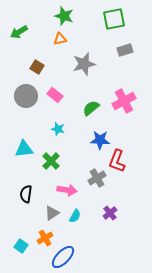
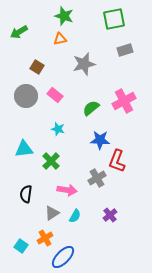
purple cross: moved 2 px down
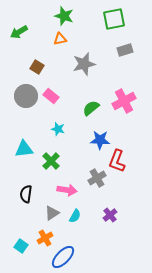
pink rectangle: moved 4 px left, 1 px down
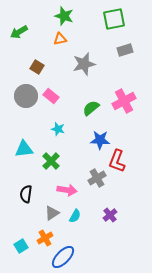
cyan square: rotated 24 degrees clockwise
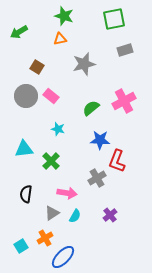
pink arrow: moved 3 px down
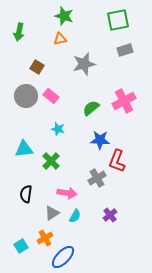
green square: moved 4 px right, 1 px down
green arrow: rotated 48 degrees counterclockwise
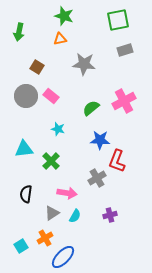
gray star: rotated 20 degrees clockwise
purple cross: rotated 24 degrees clockwise
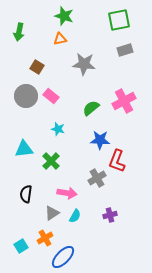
green square: moved 1 px right
